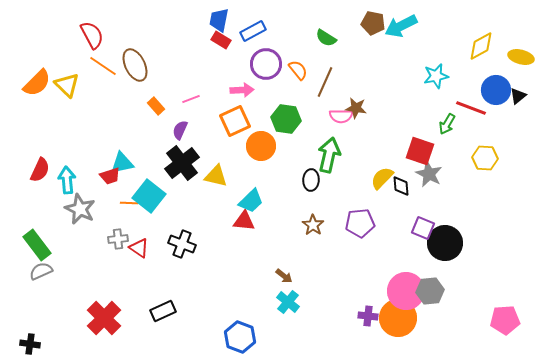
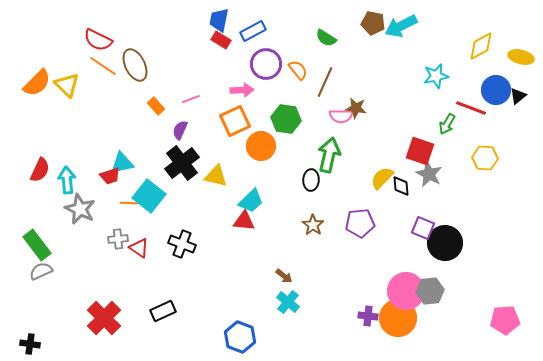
red semicircle at (92, 35): moved 6 px right, 5 px down; rotated 144 degrees clockwise
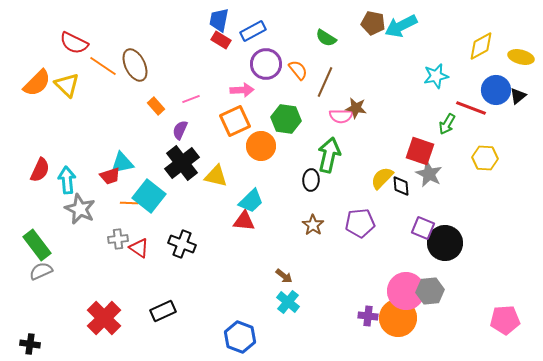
red semicircle at (98, 40): moved 24 px left, 3 px down
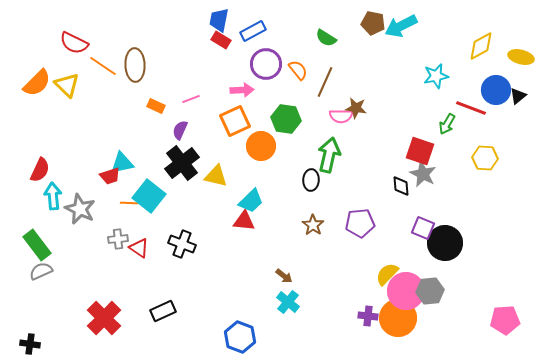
brown ellipse at (135, 65): rotated 24 degrees clockwise
orange rectangle at (156, 106): rotated 24 degrees counterclockwise
gray star at (429, 174): moved 6 px left
yellow semicircle at (382, 178): moved 5 px right, 96 px down
cyan arrow at (67, 180): moved 14 px left, 16 px down
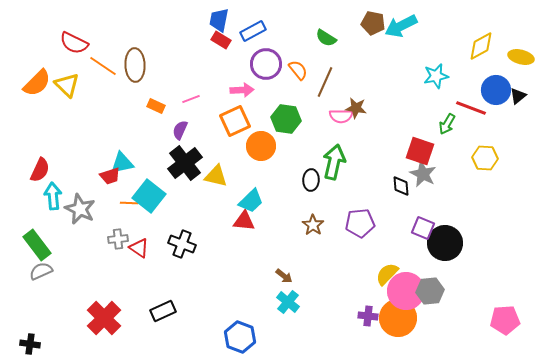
green arrow at (329, 155): moved 5 px right, 7 px down
black cross at (182, 163): moved 3 px right
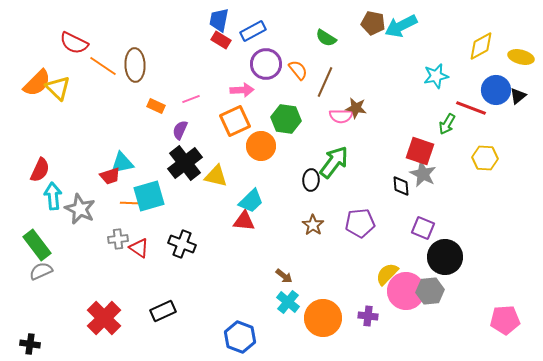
yellow triangle at (67, 85): moved 9 px left, 3 px down
green arrow at (334, 162): rotated 24 degrees clockwise
cyan square at (149, 196): rotated 36 degrees clockwise
black circle at (445, 243): moved 14 px down
orange circle at (398, 318): moved 75 px left
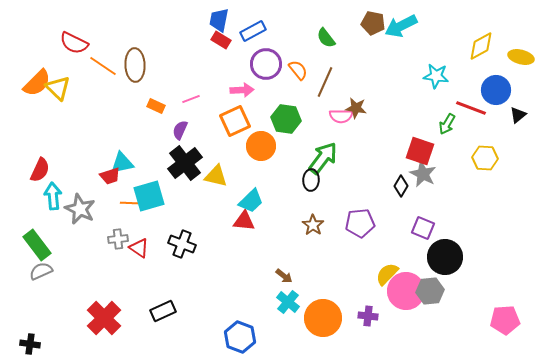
green semicircle at (326, 38): rotated 20 degrees clockwise
cyan star at (436, 76): rotated 20 degrees clockwise
black triangle at (518, 96): moved 19 px down
green arrow at (334, 162): moved 11 px left, 4 px up
black diamond at (401, 186): rotated 35 degrees clockwise
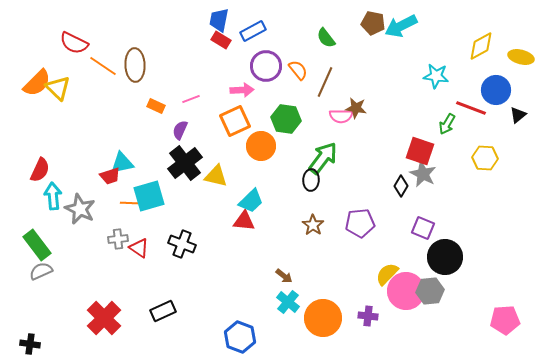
purple circle at (266, 64): moved 2 px down
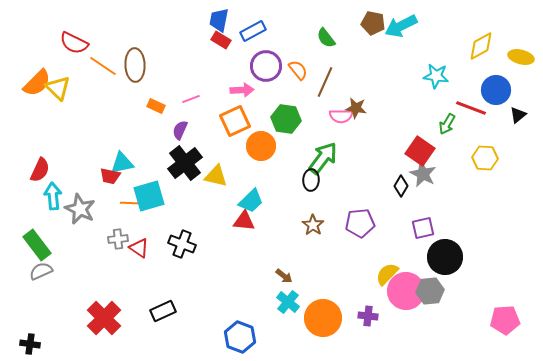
red square at (420, 151): rotated 16 degrees clockwise
red trapezoid at (110, 176): rotated 30 degrees clockwise
purple square at (423, 228): rotated 35 degrees counterclockwise
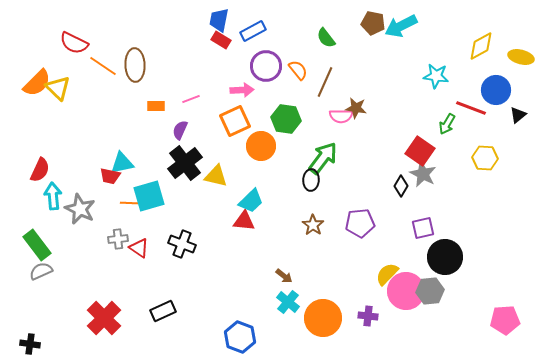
orange rectangle at (156, 106): rotated 24 degrees counterclockwise
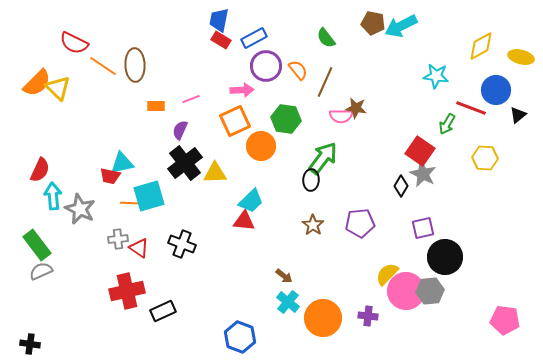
blue rectangle at (253, 31): moved 1 px right, 7 px down
yellow triangle at (216, 176): moved 1 px left, 3 px up; rotated 15 degrees counterclockwise
red cross at (104, 318): moved 23 px right, 27 px up; rotated 32 degrees clockwise
pink pentagon at (505, 320): rotated 12 degrees clockwise
